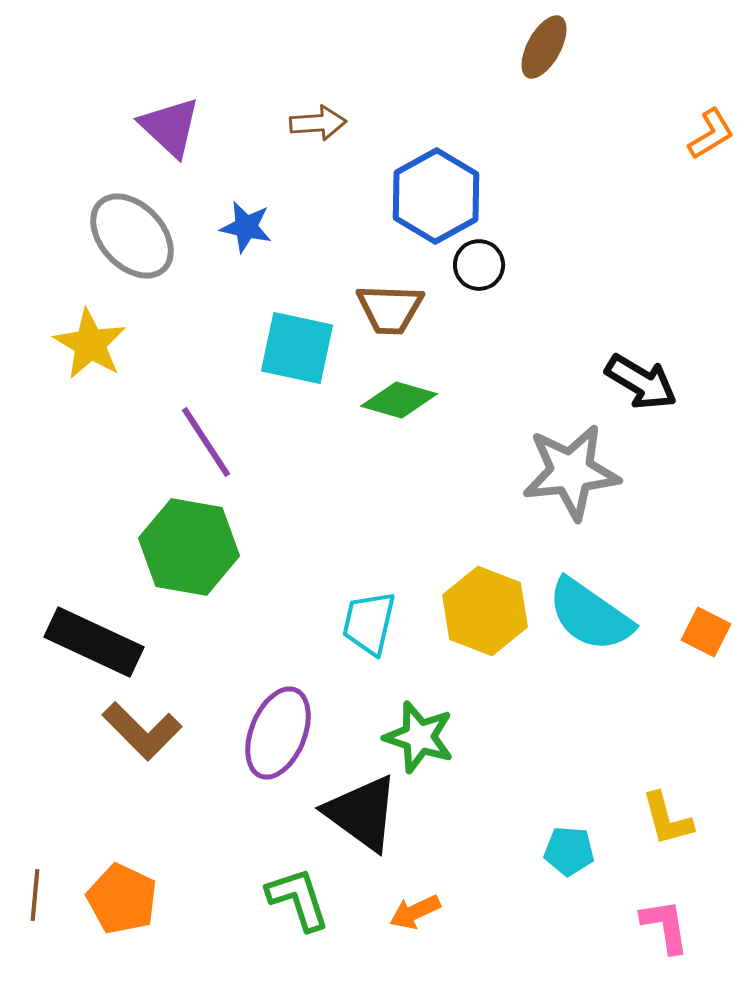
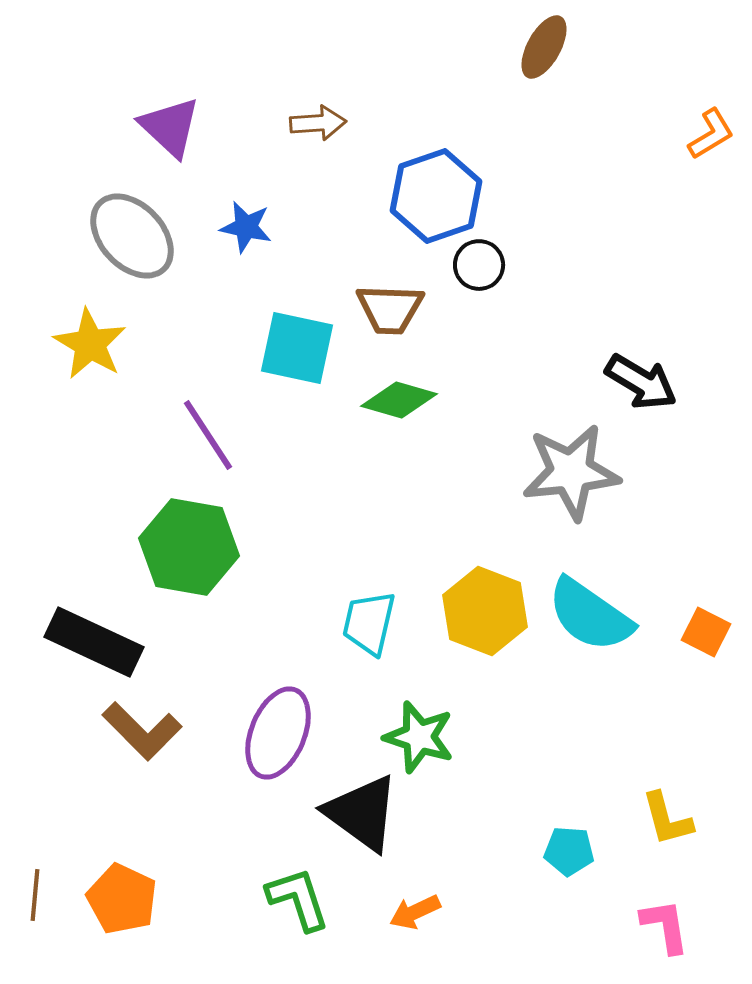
blue hexagon: rotated 10 degrees clockwise
purple line: moved 2 px right, 7 px up
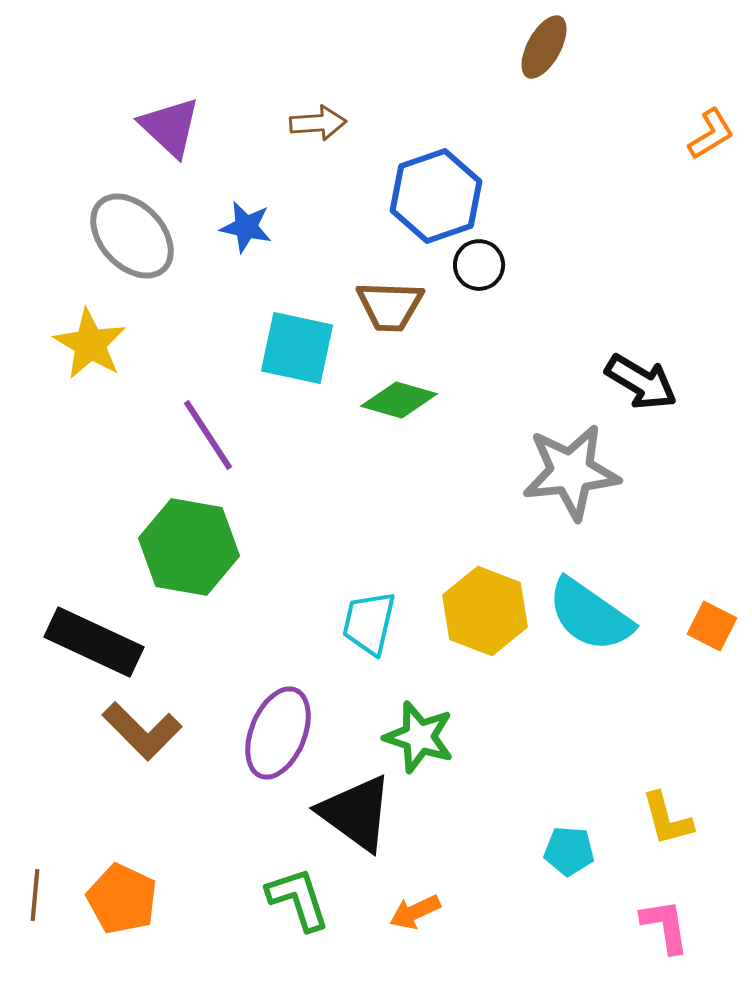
brown trapezoid: moved 3 px up
orange square: moved 6 px right, 6 px up
black triangle: moved 6 px left
